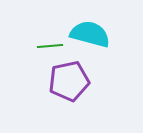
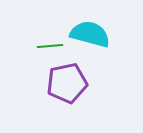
purple pentagon: moved 2 px left, 2 px down
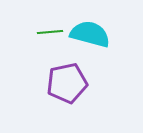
green line: moved 14 px up
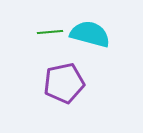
purple pentagon: moved 3 px left
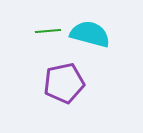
green line: moved 2 px left, 1 px up
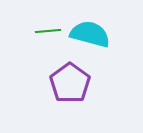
purple pentagon: moved 6 px right; rotated 24 degrees counterclockwise
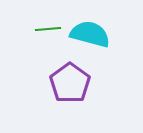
green line: moved 2 px up
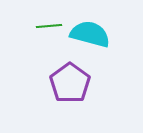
green line: moved 1 px right, 3 px up
